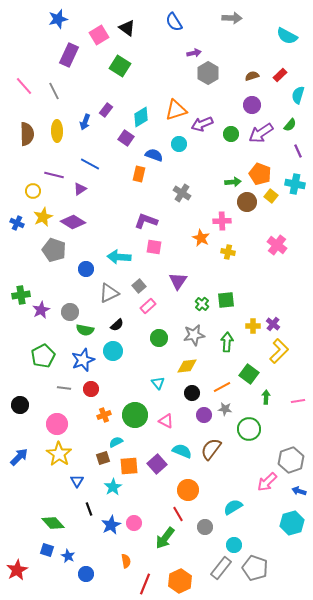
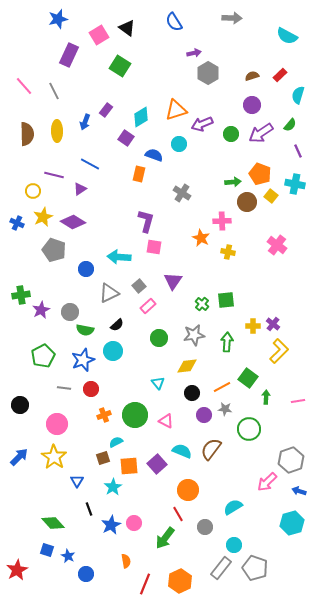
purple L-shape at (146, 221): rotated 85 degrees clockwise
purple triangle at (178, 281): moved 5 px left
green square at (249, 374): moved 1 px left, 4 px down
yellow star at (59, 454): moved 5 px left, 3 px down
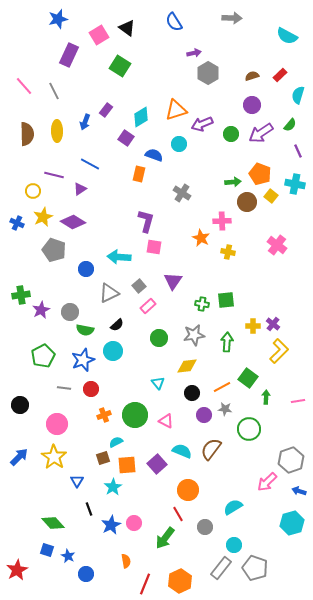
green cross at (202, 304): rotated 32 degrees counterclockwise
orange square at (129, 466): moved 2 px left, 1 px up
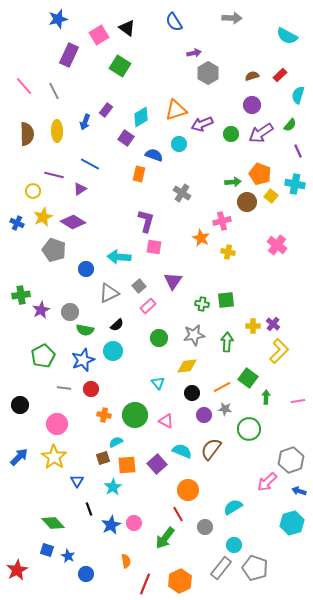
pink cross at (222, 221): rotated 12 degrees counterclockwise
orange cross at (104, 415): rotated 32 degrees clockwise
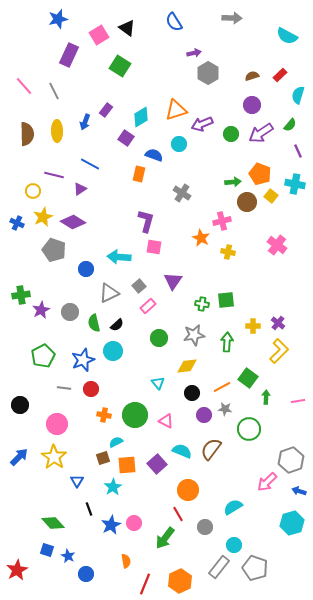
purple cross at (273, 324): moved 5 px right, 1 px up
green semicircle at (85, 330): moved 9 px right, 7 px up; rotated 66 degrees clockwise
gray rectangle at (221, 568): moved 2 px left, 1 px up
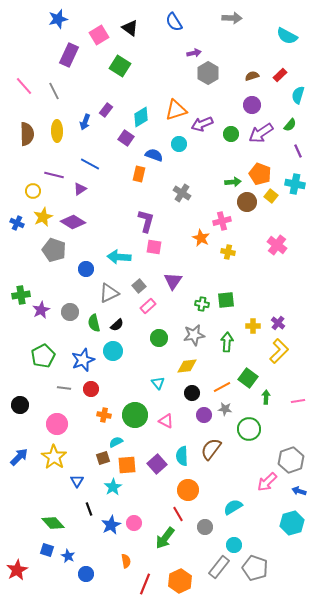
black triangle at (127, 28): moved 3 px right
cyan semicircle at (182, 451): moved 5 px down; rotated 114 degrees counterclockwise
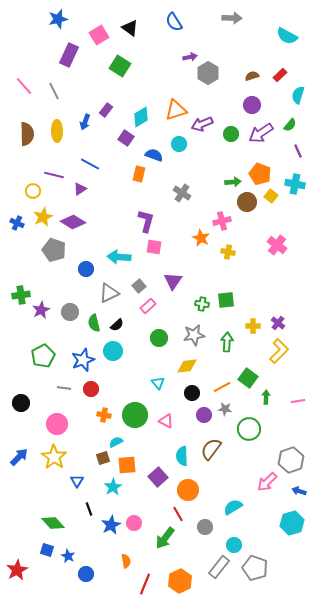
purple arrow at (194, 53): moved 4 px left, 4 px down
black circle at (20, 405): moved 1 px right, 2 px up
purple square at (157, 464): moved 1 px right, 13 px down
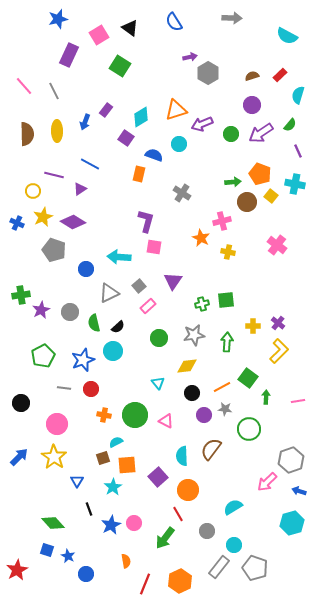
green cross at (202, 304): rotated 24 degrees counterclockwise
black semicircle at (117, 325): moved 1 px right, 2 px down
gray circle at (205, 527): moved 2 px right, 4 px down
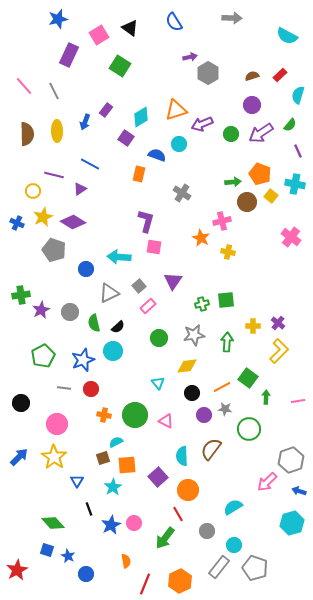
blue semicircle at (154, 155): moved 3 px right
pink cross at (277, 245): moved 14 px right, 8 px up
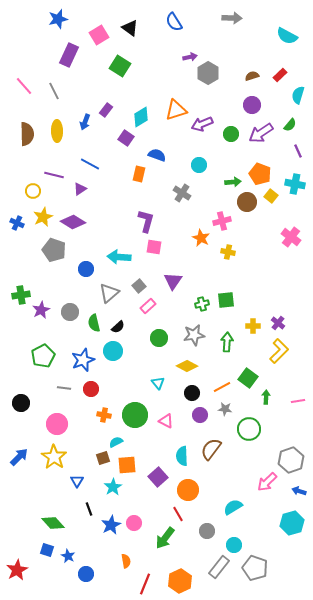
cyan circle at (179, 144): moved 20 px right, 21 px down
gray triangle at (109, 293): rotated 15 degrees counterclockwise
yellow diamond at (187, 366): rotated 35 degrees clockwise
purple circle at (204, 415): moved 4 px left
